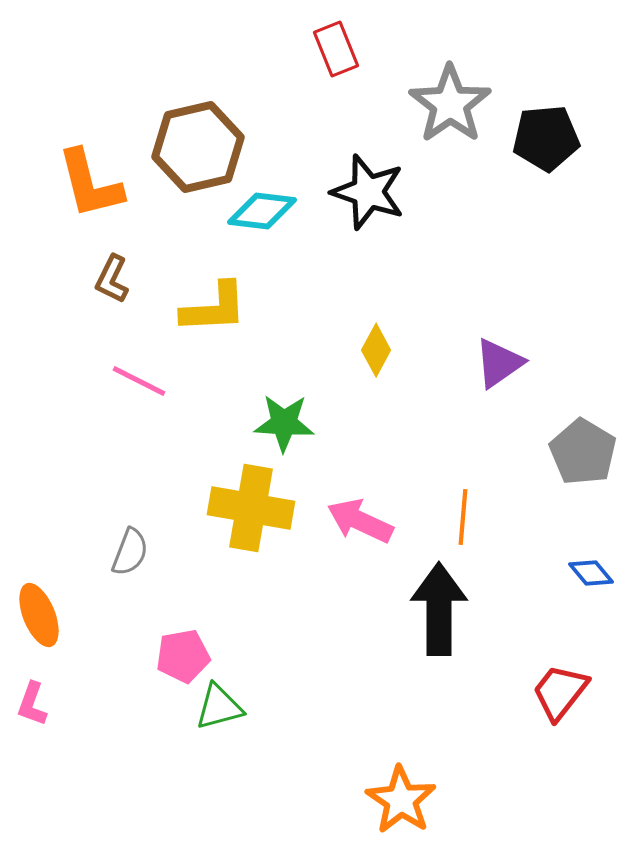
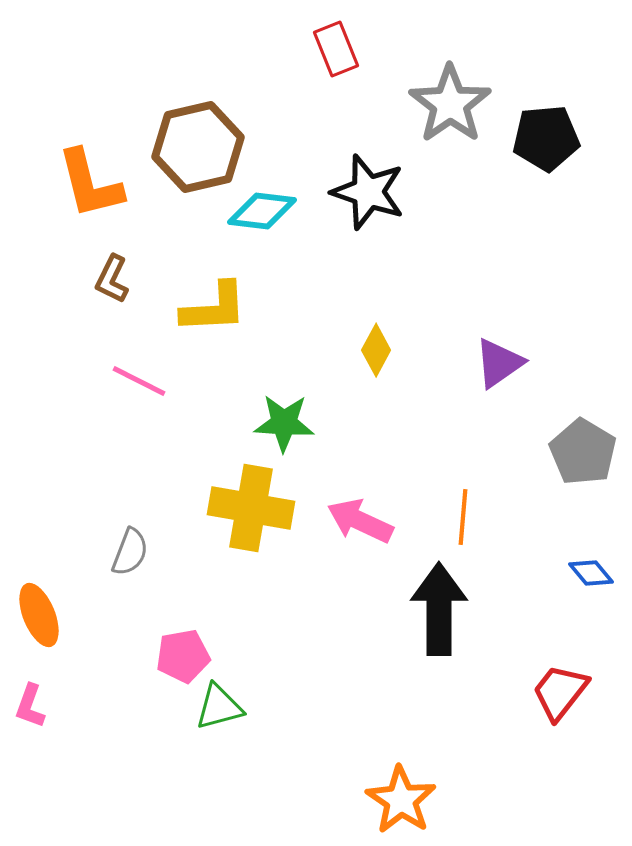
pink L-shape: moved 2 px left, 2 px down
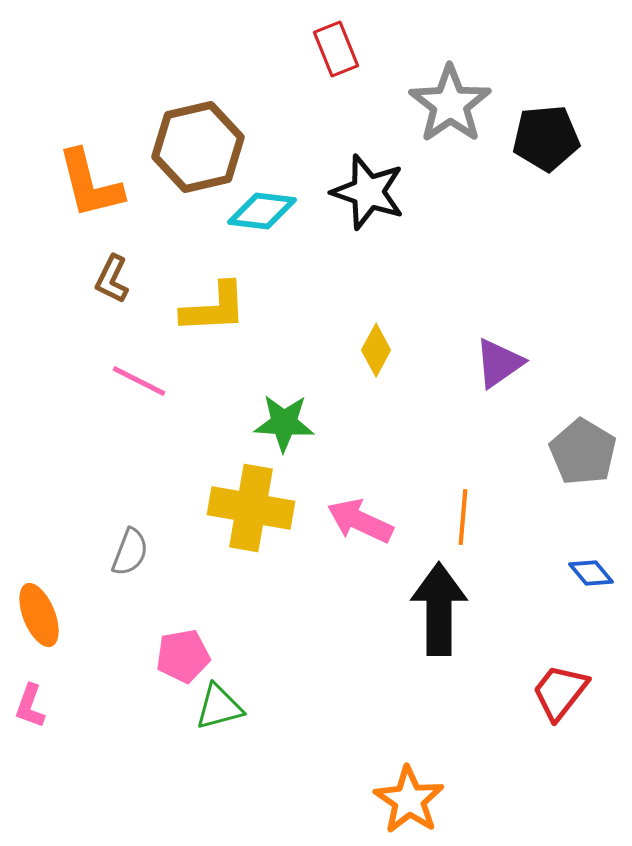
orange star: moved 8 px right
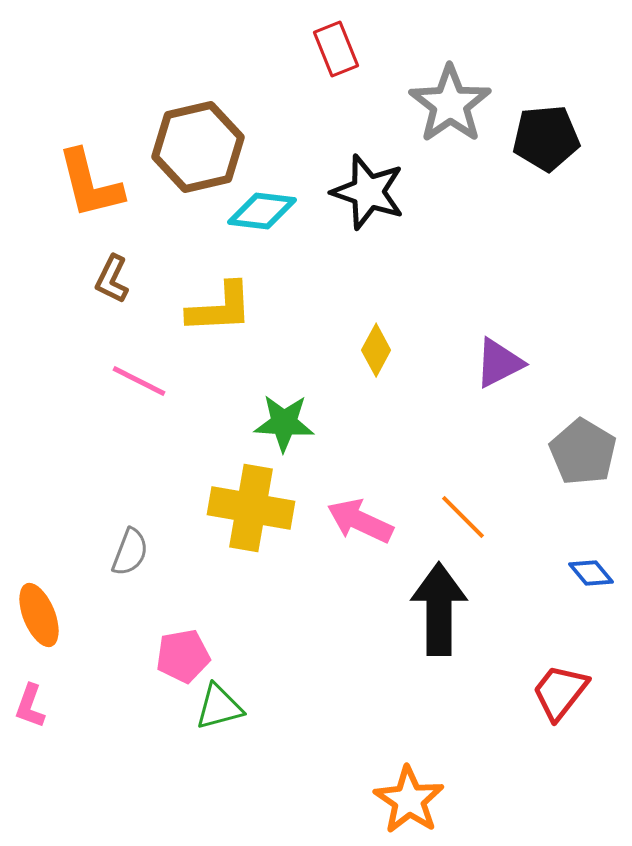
yellow L-shape: moved 6 px right
purple triangle: rotated 8 degrees clockwise
orange line: rotated 50 degrees counterclockwise
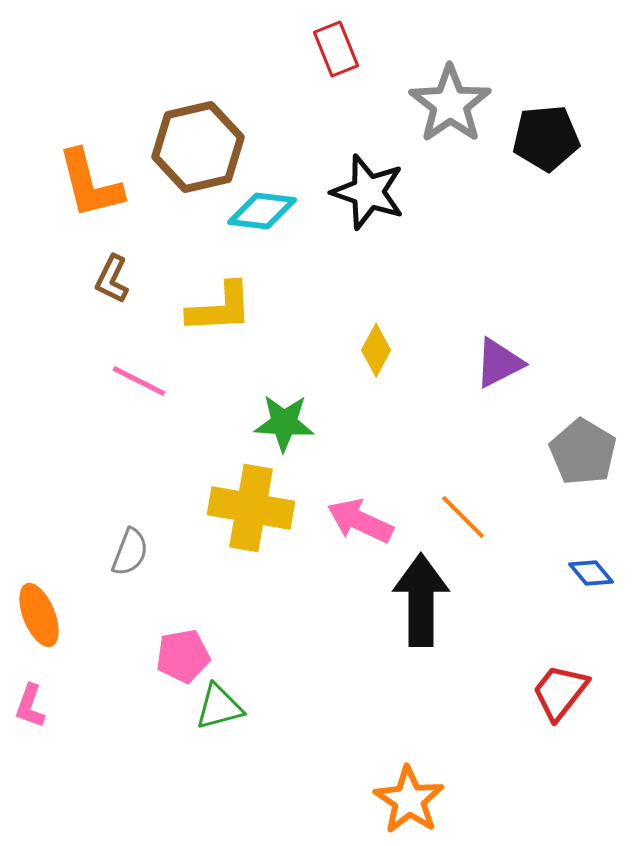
black arrow: moved 18 px left, 9 px up
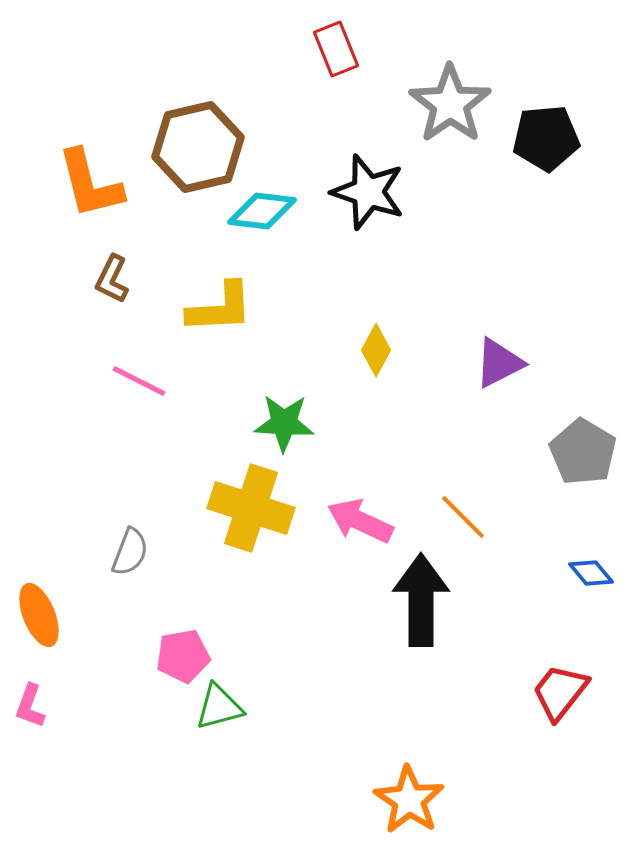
yellow cross: rotated 8 degrees clockwise
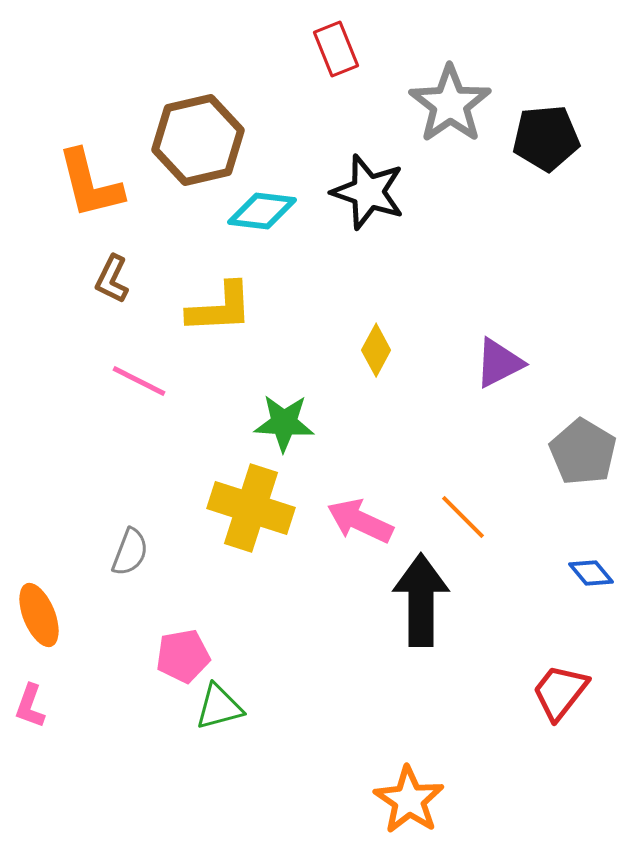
brown hexagon: moved 7 px up
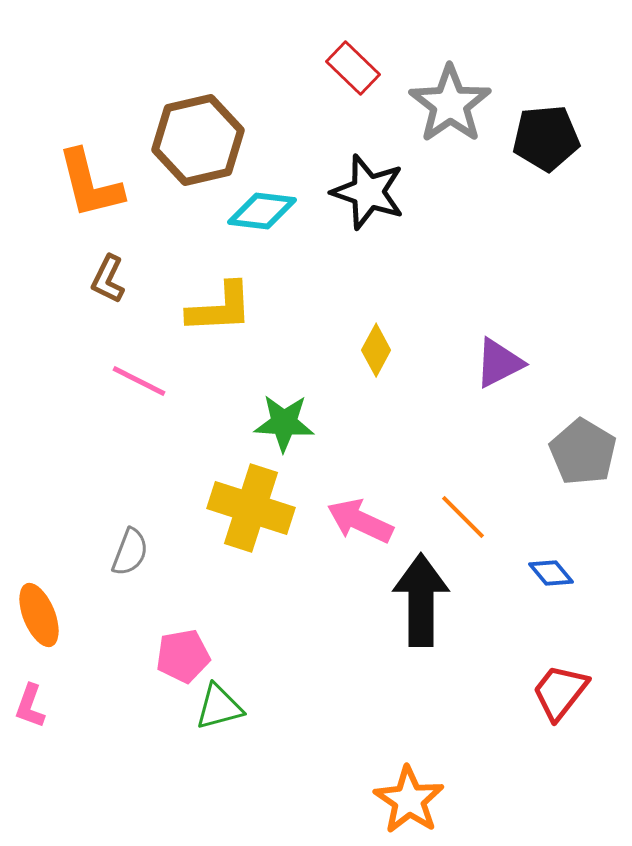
red rectangle: moved 17 px right, 19 px down; rotated 24 degrees counterclockwise
brown L-shape: moved 4 px left
blue diamond: moved 40 px left
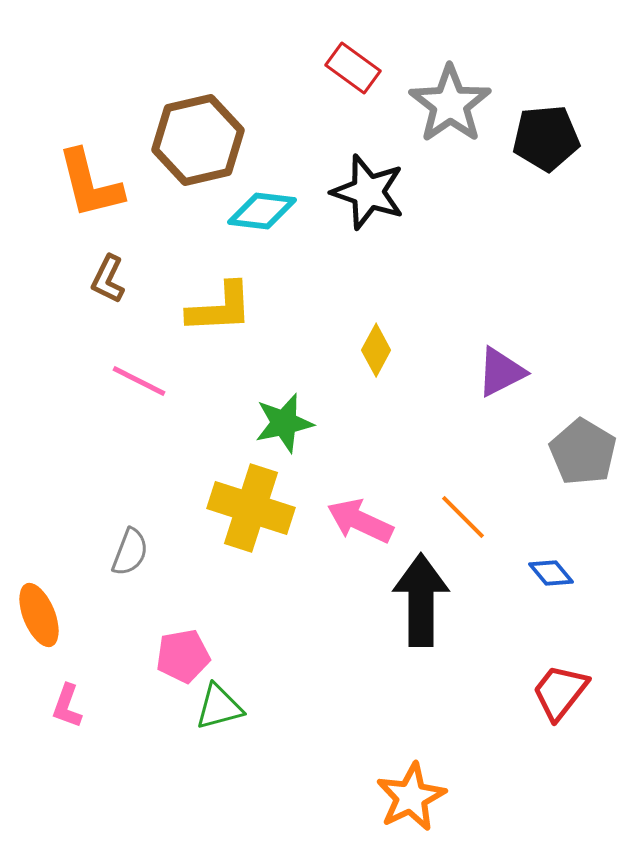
red rectangle: rotated 8 degrees counterclockwise
purple triangle: moved 2 px right, 9 px down
green star: rotated 16 degrees counterclockwise
pink L-shape: moved 37 px right
orange star: moved 2 px right, 3 px up; rotated 12 degrees clockwise
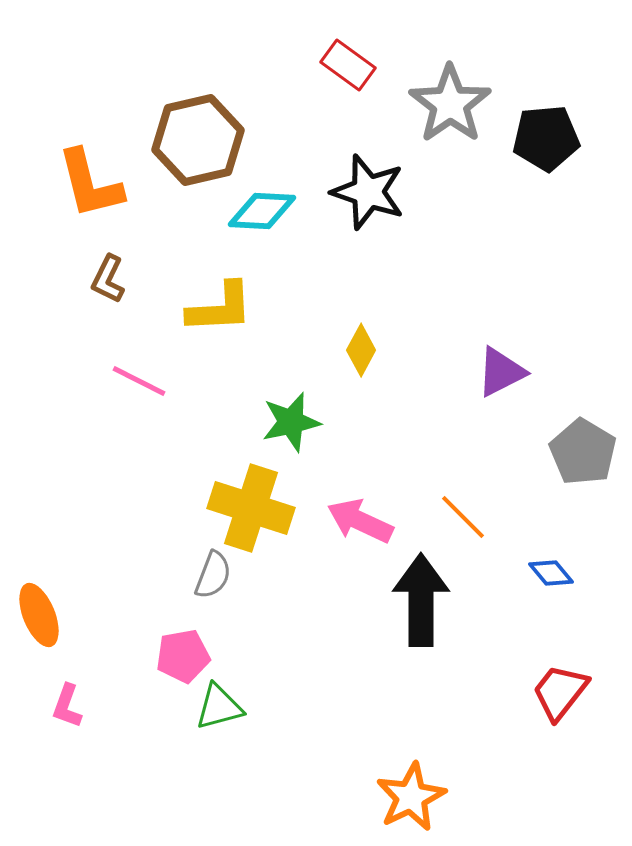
red rectangle: moved 5 px left, 3 px up
cyan diamond: rotated 4 degrees counterclockwise
yellow diamond: moved 15 px left
green star: moved 7 px right, 1 px up
gray semicircle: moved 83 px right, 23 px down
